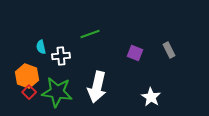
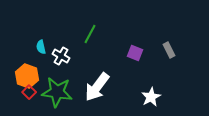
green line: rotated 42 degrees counterclockwise
white cross: rotated 36 degrees clockwise
white arrow: rotated 24 degrees clockwise
white star: rotated 12 degrees clockwise
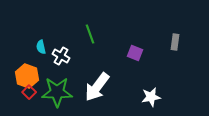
green line: rotated 48 degrees counterclockwise
gray rectangle: moved 6 px right, 8 px up; rotated 35 degrees clockwise
green star: rotated 8 degrees counterclockwise
white star: rotated 18 degrees clockwise
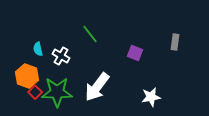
green line: rotated 18 degrees counterclockwise
cyan semicircle: moved 3 px left, 2 px down
red square: moved 6 px right
